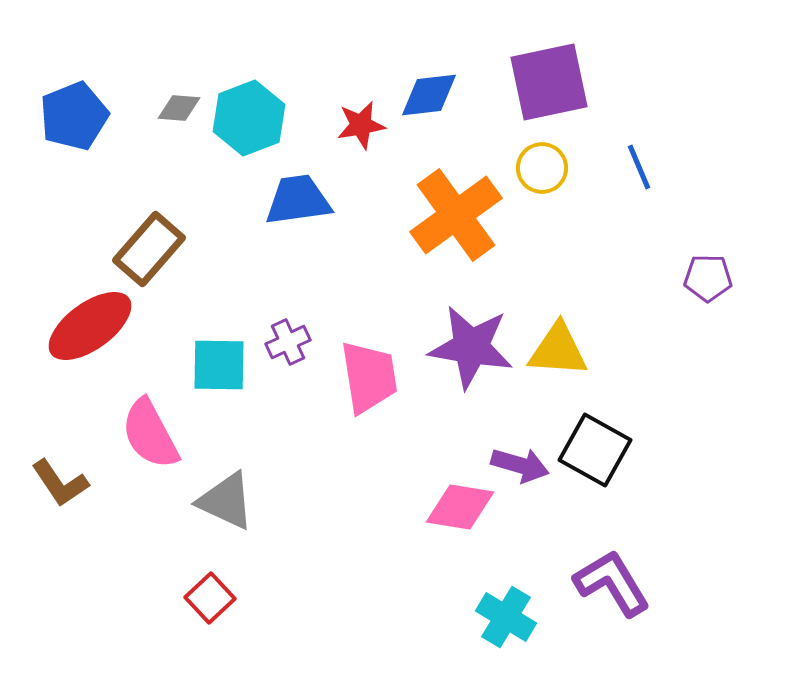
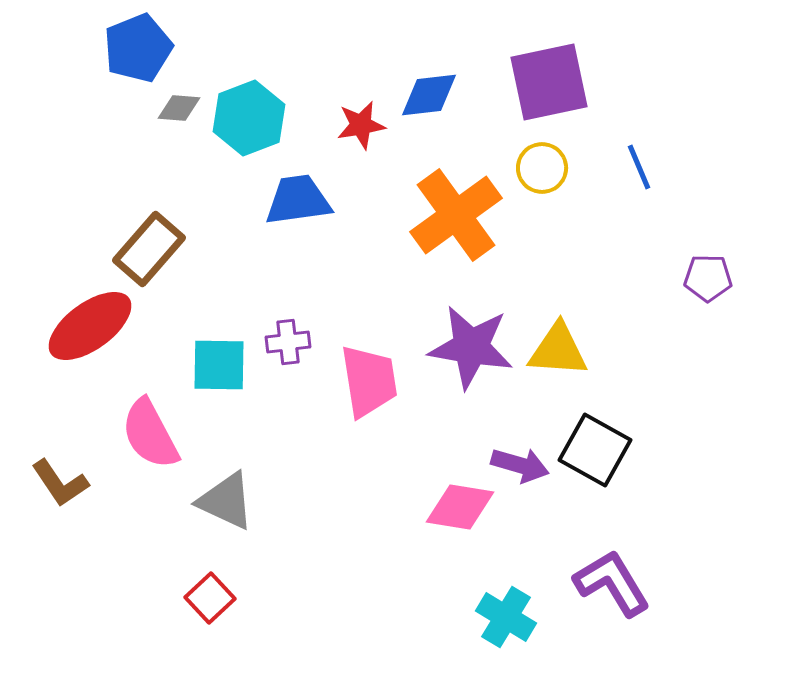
blue pentagon: moved 64 px right, 68 px up
purple cross: rotated 18 degrees clockwise
pink trapezoid: moved 4 px down
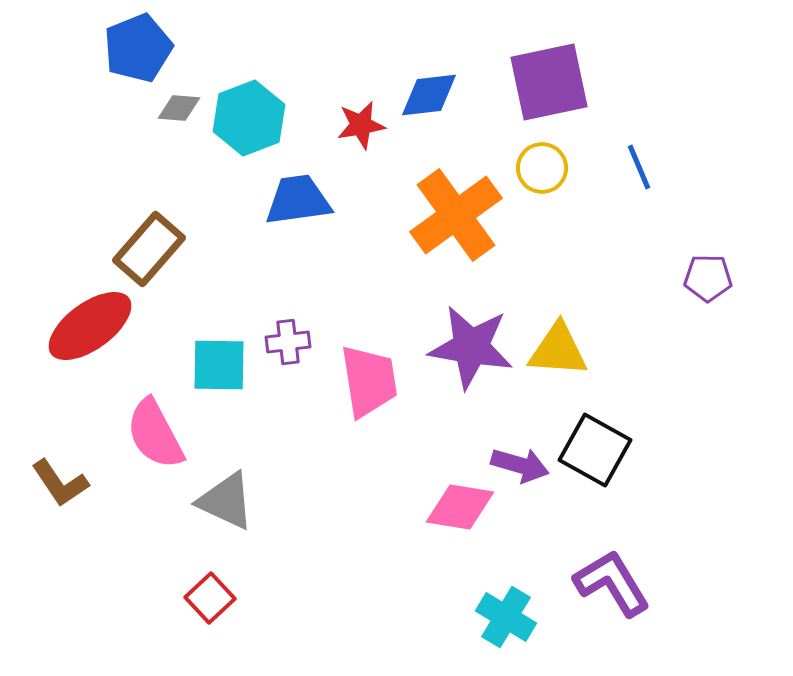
pink semicircle: moved 5 px right
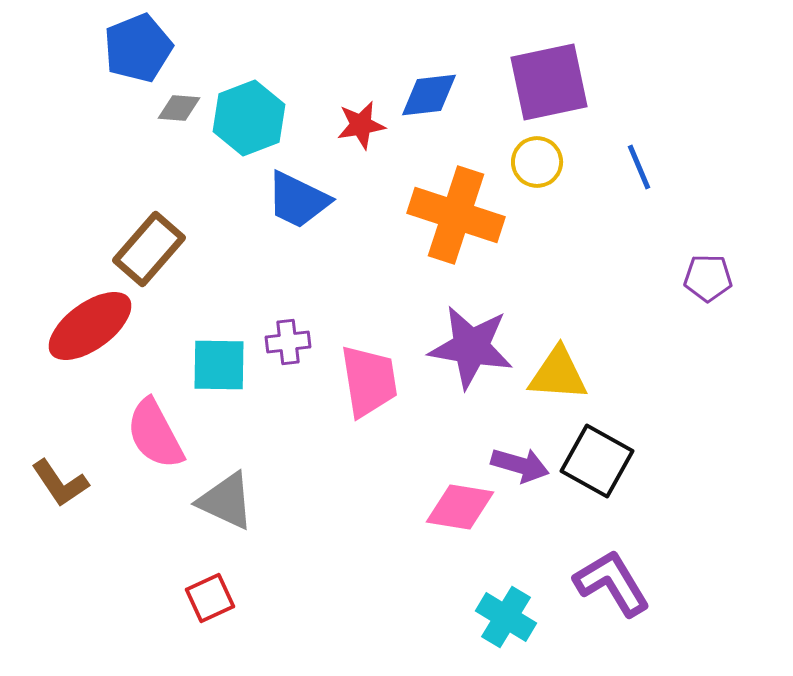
yellow circle: moved 5 px left, 6 px up
blue trapezoid: rotated 146 degrees counterclockwise
orange cross: rotated 36 degrees counterclockwise
yellow triangle: moved 24 px down
black square: moved 2 px right, 11 px down
red square: rotated 18 degrees clockwise
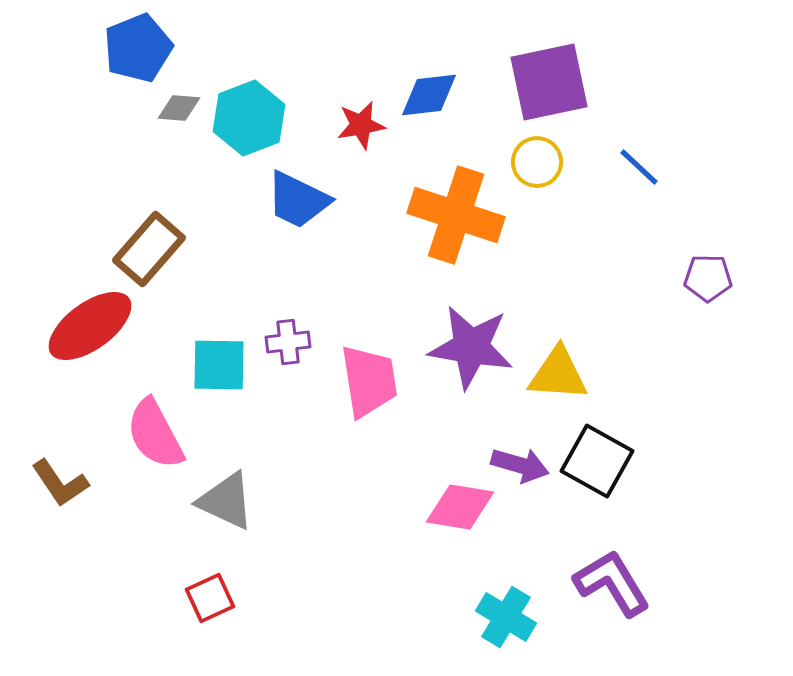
blue line: rotated 24 degrees counterclockwise
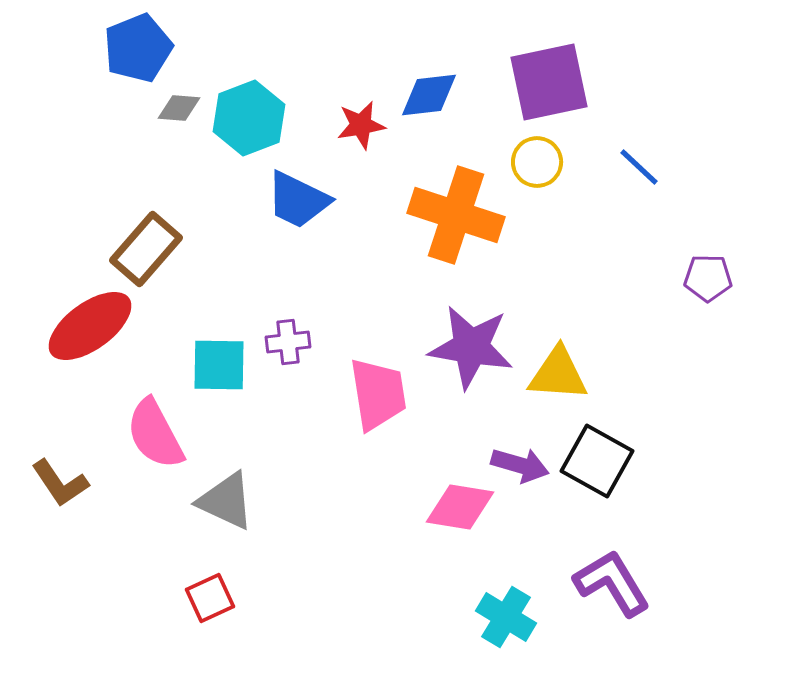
brown rectangle: moved 3 px left
pink trapezoid: moved 9 px right, 13 px down
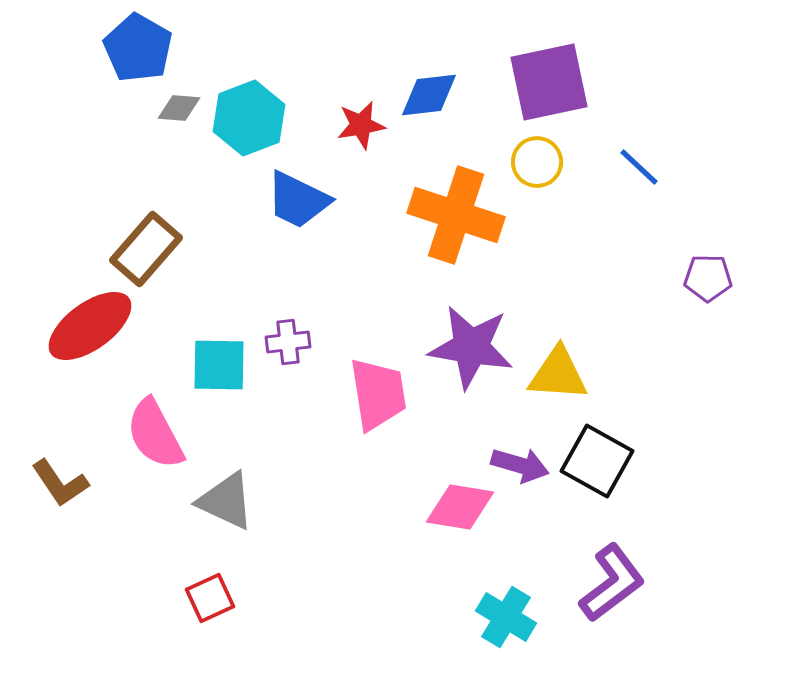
blue pentagon: rotated 20 degrees counterclockwise
purple L-shape: rotated 84 degrees clockwise
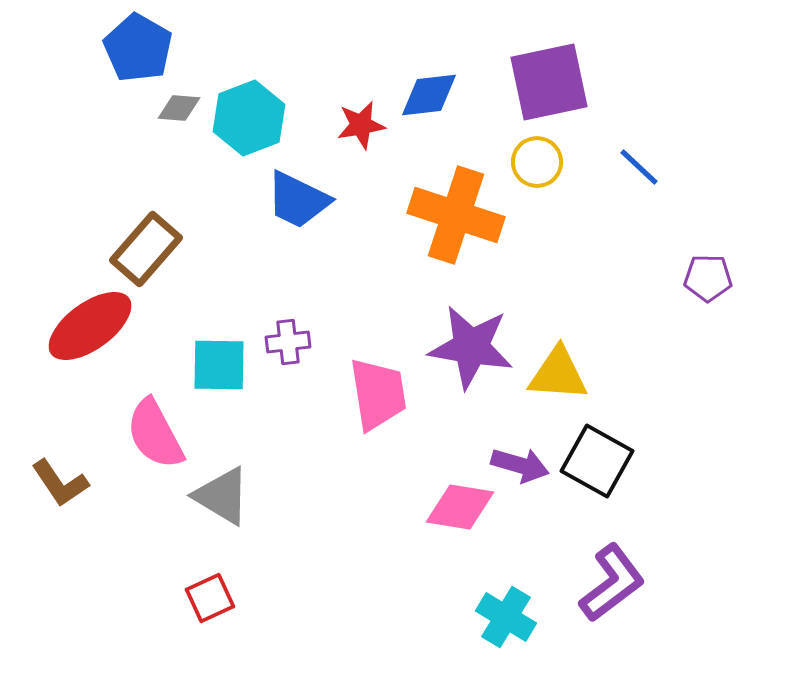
gray triangle: moved 4 px left, 5 px up; rotated 6 degrees clockwise
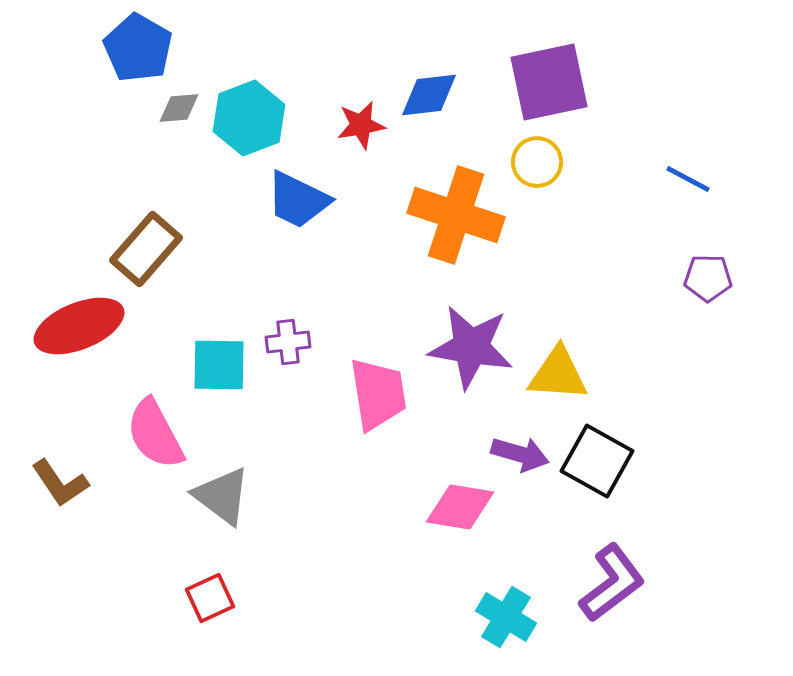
gray diamond: rotated 9 degrees counterclockwise
blue line: moved 49 px right, 12 px down; rotated 15 degrees counterclockwise
red ellipse: moved 11 px left; rotated 14 degrees clockwise
purple arrow: moved 11 px up
gray triangle: rotated 6 degrees clockwise
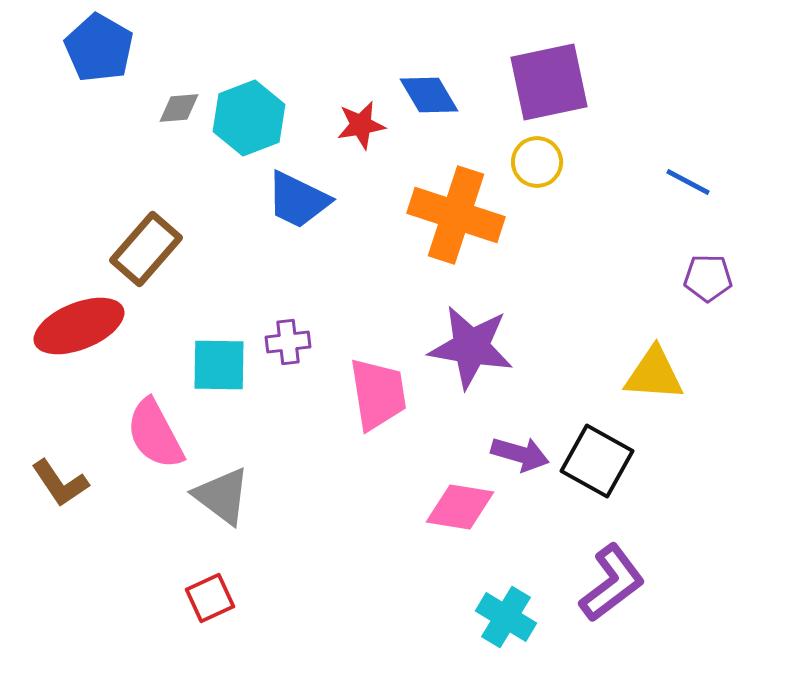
blue pentagon: moved 39 px left
blue diamond: rotated 66 degrees clockwise
blue line: moved 3 px down
yellow triangle: moved 96 px right
